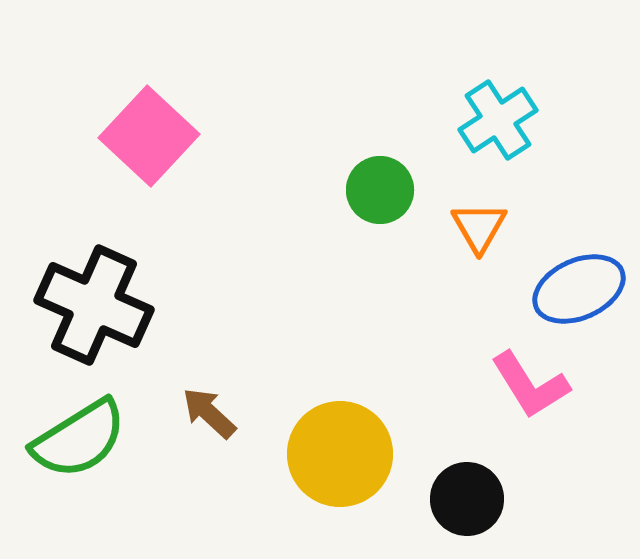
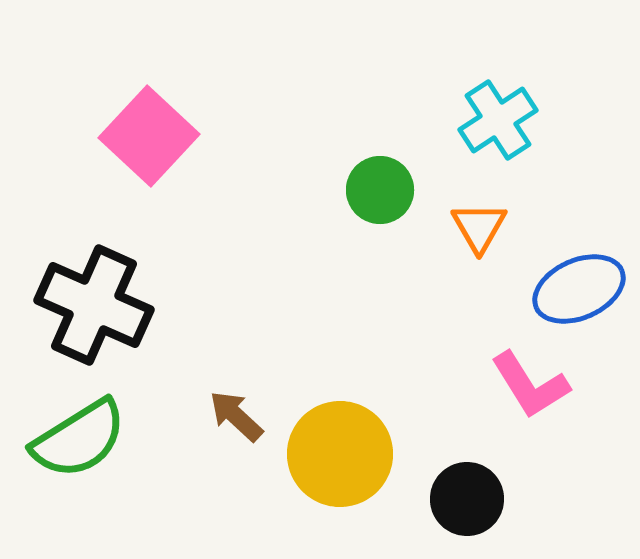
brown arrow: moved 27 px right, 3 px down
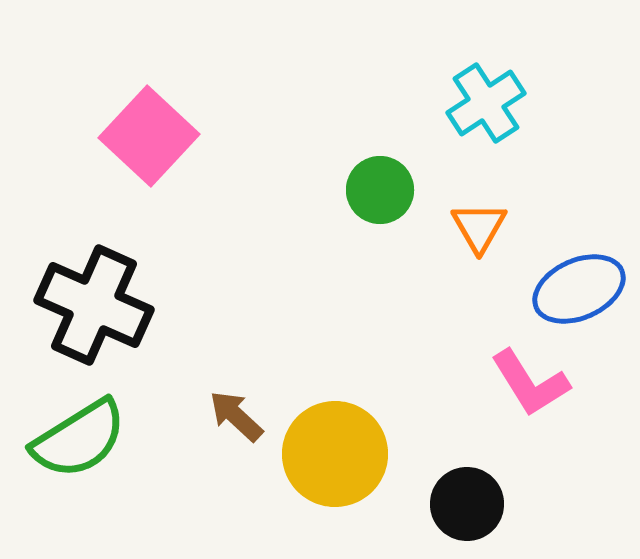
cyan cross: moved 12 px left, 17 px up
pink L-shape: moved 2 px up
yellow circle: moved 5 px left
black circle: moved 5 px down
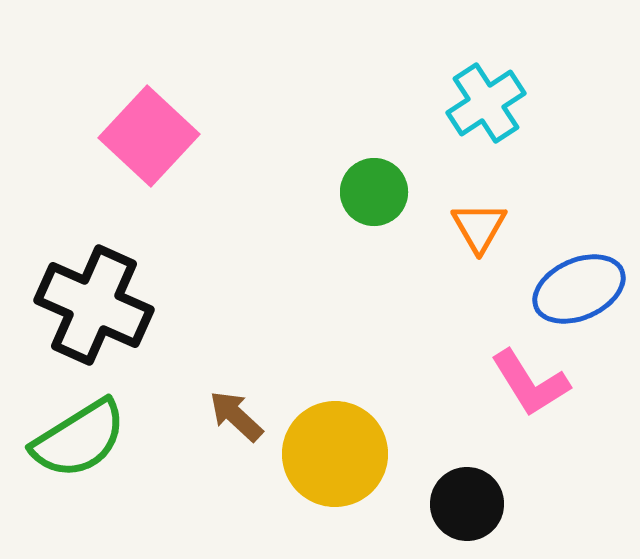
green circle: moved 6 px left, 2 px down
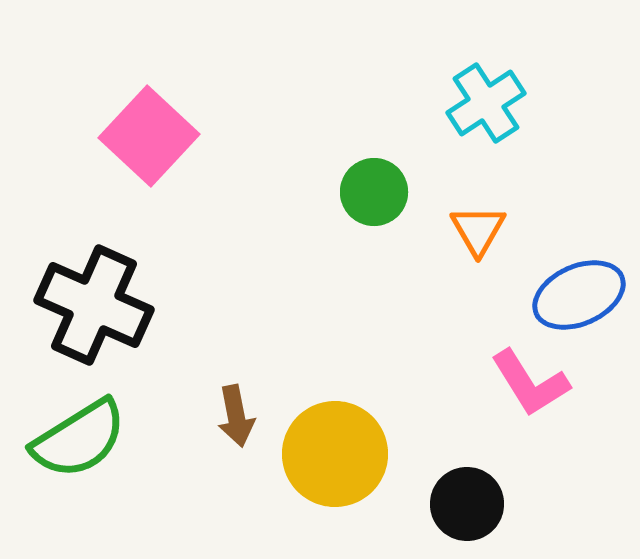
orange triangle: moved 1 px left, 3 px down
blue ellipse: moved 6 px down
brown arrow: rotated 144 degrees counterclockwise
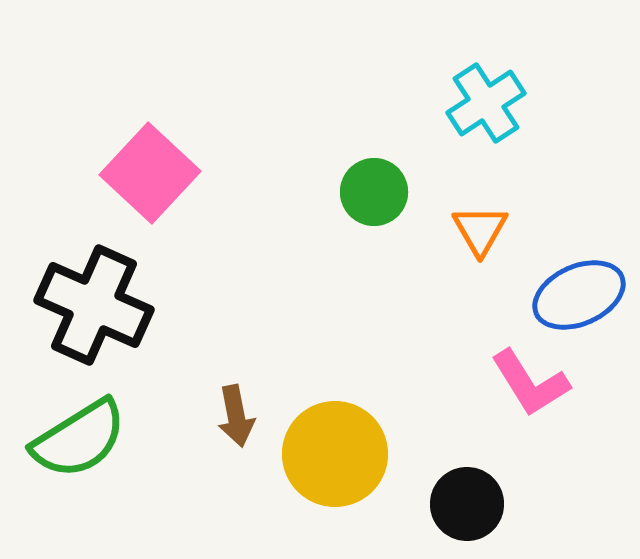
pink square: moved 1 px right, 37 px down
orange triangle: moved 2 px right
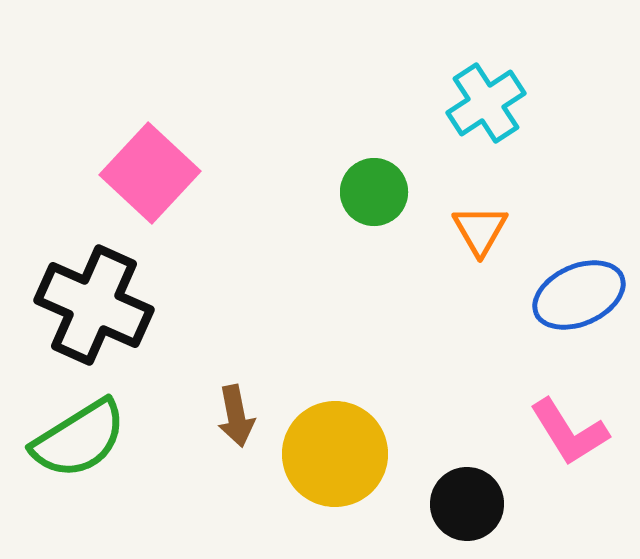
pink L-shape: moved 39 px right, 49 px down
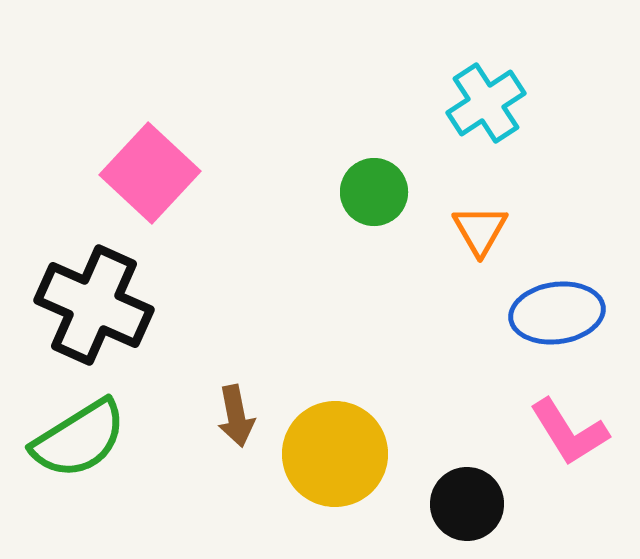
blue ellipse: moved 22 px left, 18 px down; rotated 16 degrees clockwise
